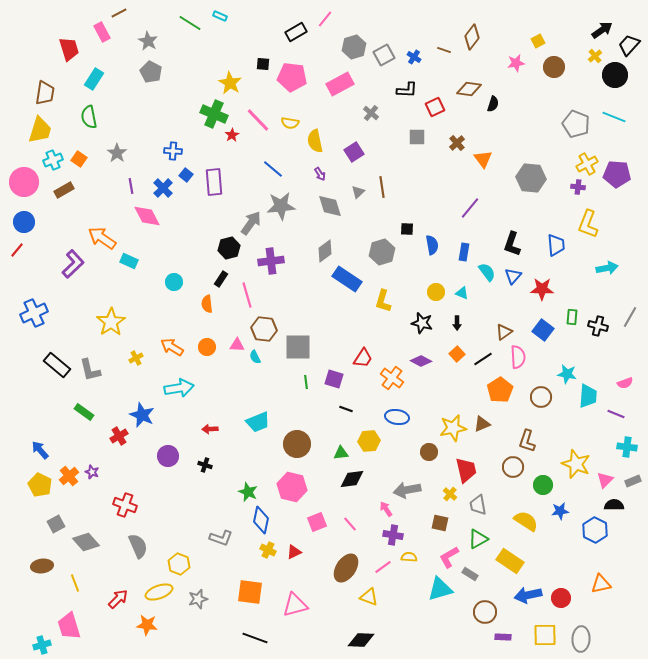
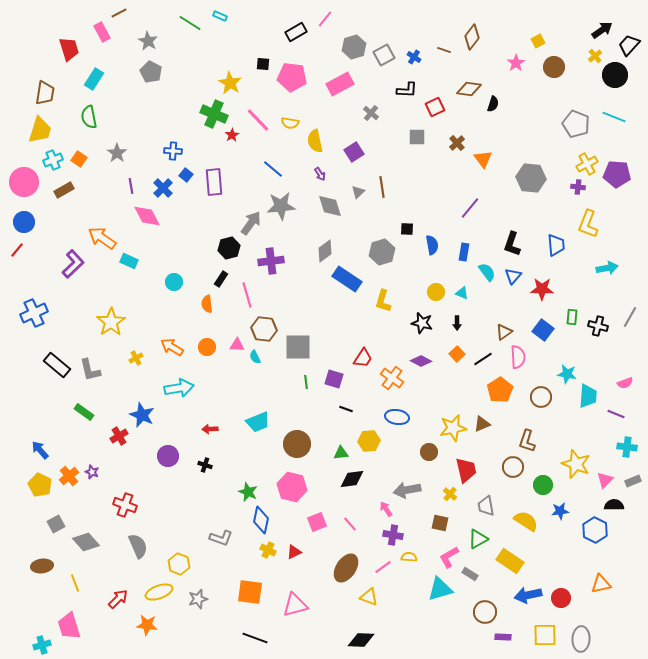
pink star at (516, 63): rotated 24 degrees counterclockwise
gray trapezoid at (478, 505): moved 8 px right, 1 px down
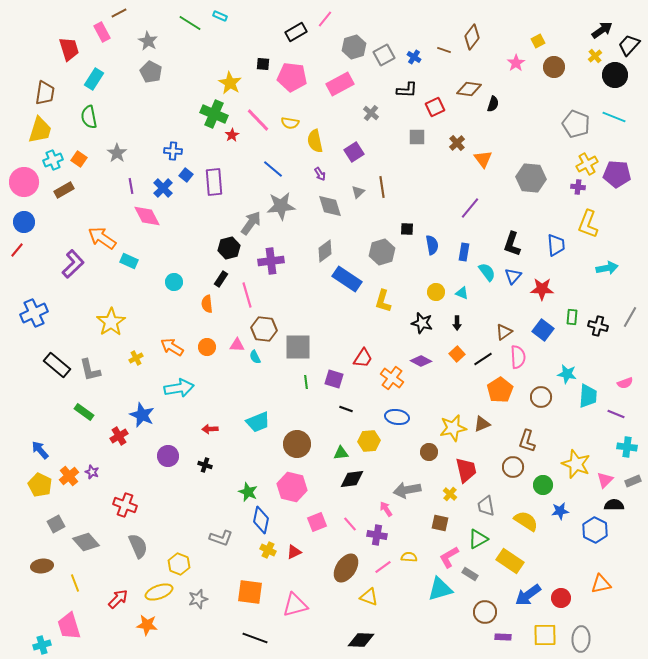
purple cross at (393, 535): moved 16 px left
blue arrow at (528, 595): rotated 24 degrees counterclockwise
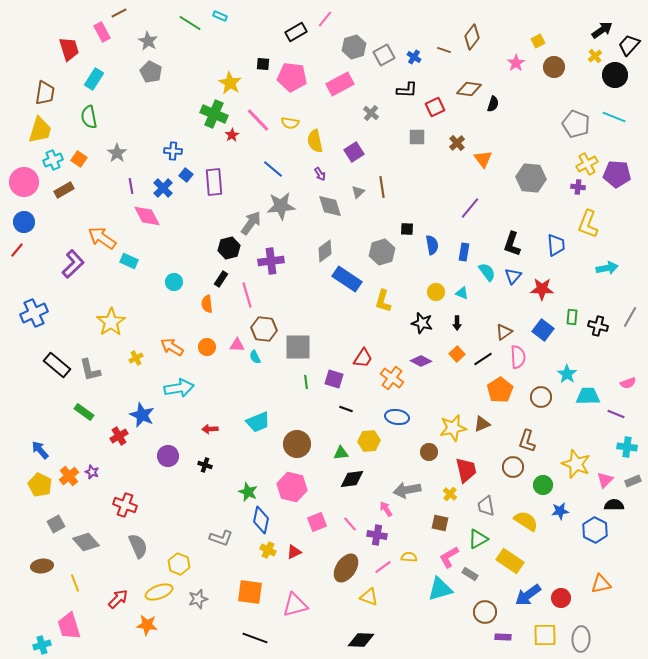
cyan star at (567, 374): rotated 24 degrees clockwise
pink semicircle at (625, 383): moved 3 px right
cyan trapezoid at (588, 396): rotated 95 degrees counterclockwise
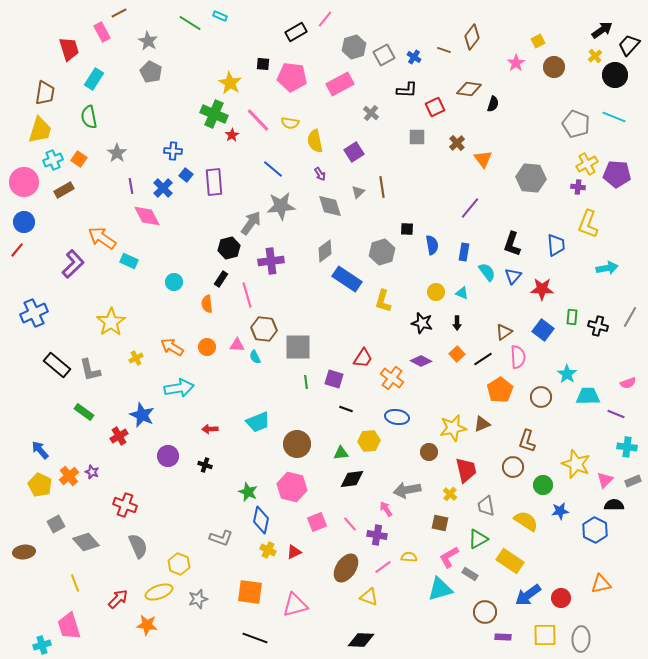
brown ellipse at (42, 566): moved 18 px left, 14 px up
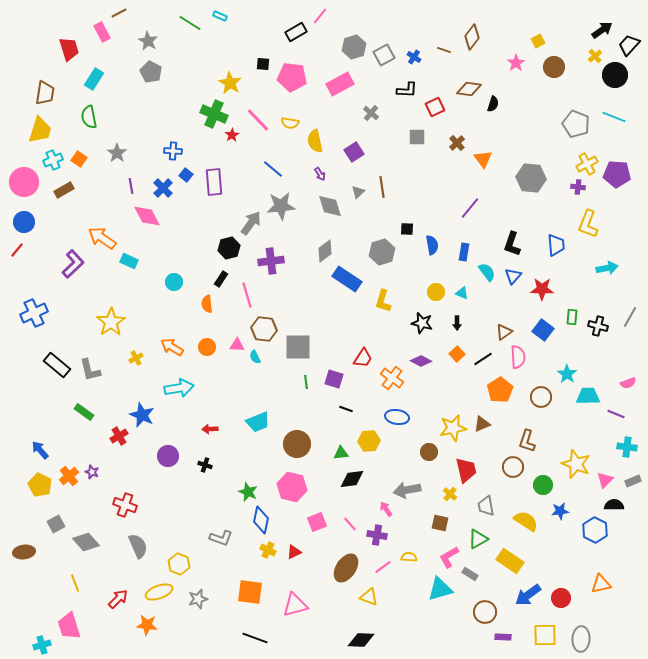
pink line at (325, 19): moved 5 px left, 3 px up
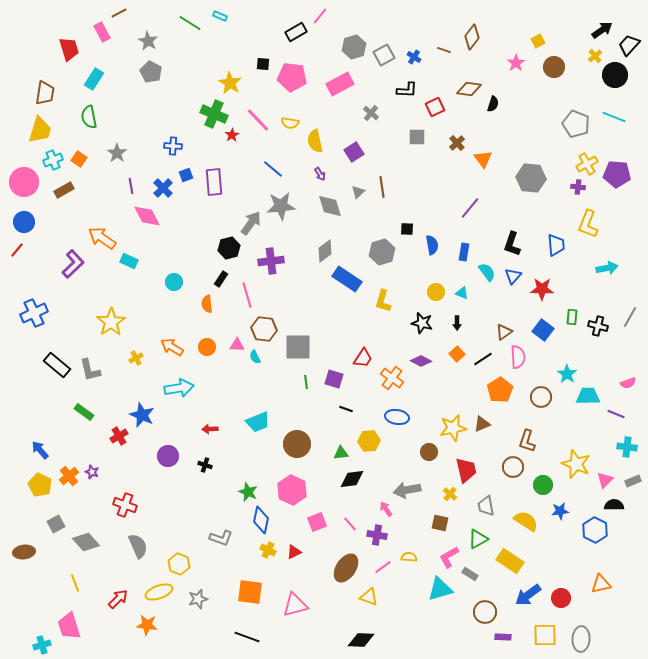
blue cross at (173, 151): moved 5 px up
blue square at (186, 175): rotated 32 degrees clockwise
pink hexagon at (292, 487): moved 3 px down; rotated 12 degrees clockwise
black line at (255, 638): moved 8 px left, 1 px up
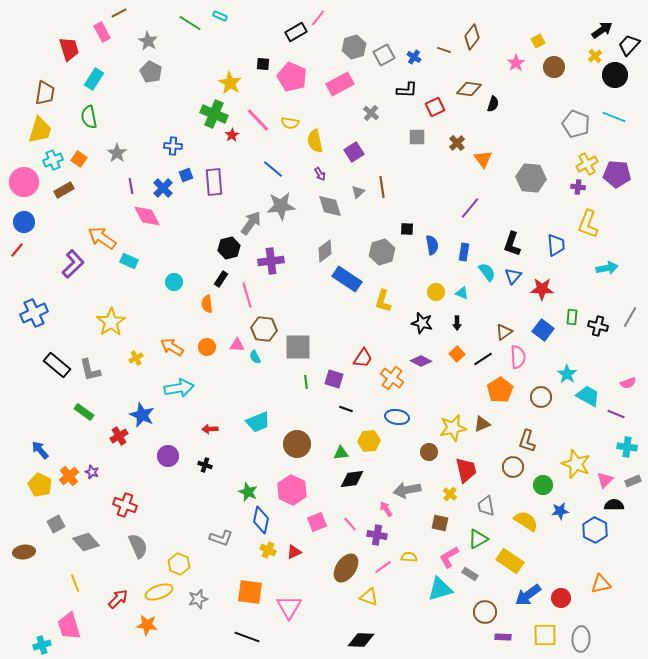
pink line at (320, 16): moved 2 px left, 2 px down
pink pentagon at (292, 77): rotated 16 degrees clockwise
cyan trapezoid at (588, 396): rotated 30 degrees clockwise
pink triangle at (295, 605): moved 6 px left, 2 px down; rotated 44 degrees counterclockwise
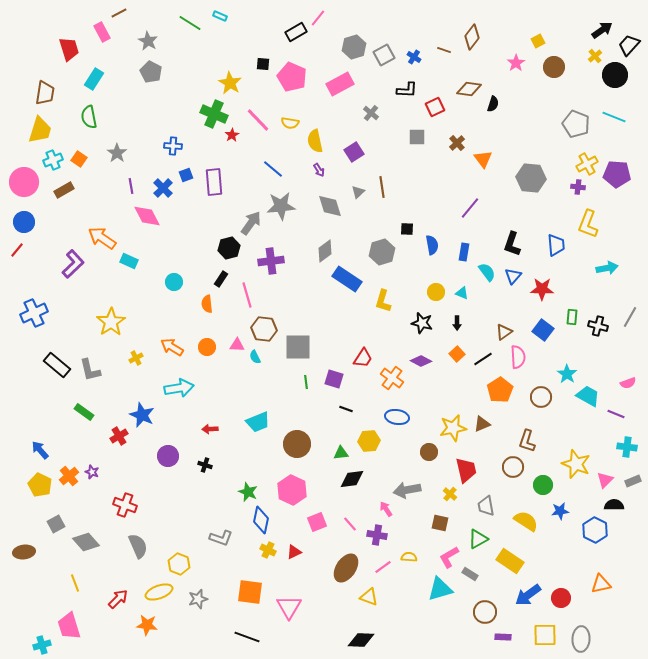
purple arrow at (320, 174): moved 1 px left, 4 px up
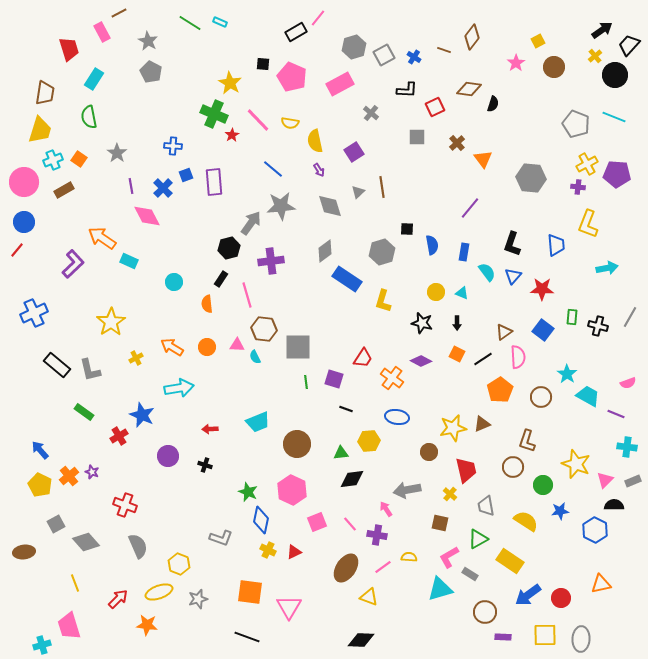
cyan rectangle at (220, 16): moved 6 px down
orange square at (457, 354): rotated 21 degrees counterclockwise
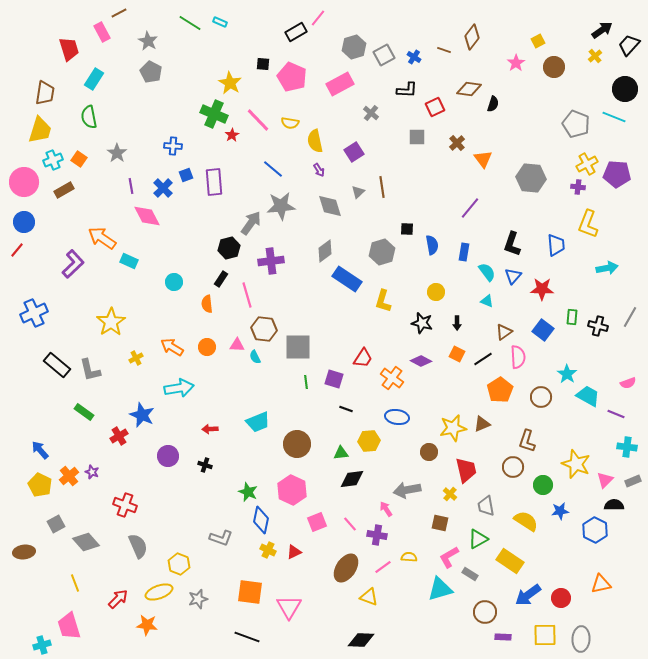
black circle at (615, 75): moved 10 px right, 14 px down
cyan triangle at (462, 293): moved 25 px right, 8 px down
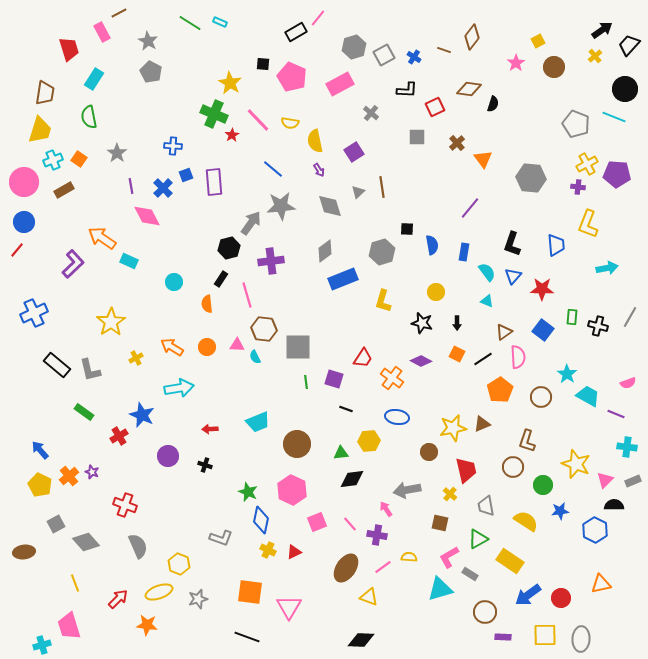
blue rectangle at (347, 279): moved 4 px left; rotated 56 degrees counterclockwise
